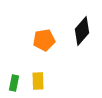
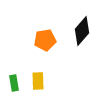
orange pentagon: moved 1 px right
green rectangle: rotated 21 degrees counterclockwise
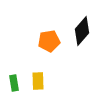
orange pentagon: moved 4 px right, 1 px down
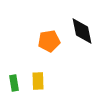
black diamond: rotated 52 degrees counterclockwise
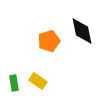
orange pentagon: rotated 10 degrees counterclockwise
yellow rectangle: rotated 54 degrees counterclockwise
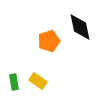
black diamond: moved 2 px left, 4 px up
green rectangle: moved 1 px up
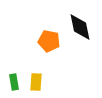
orange pentagon: rotated 30 degrees clockwise
yellow rectangle: moved 2 px left, 1 px down; rotated 60 degrees clockwise
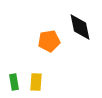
orange pentagon: rotated 20 degrees counterclockwise
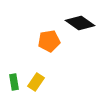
black diamond: moved 4 px up; rotated 44 degrees counterclockwise
yellow rectangle: rotated 30 degrees clockwise
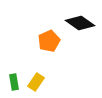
orange pentagon: rotated 15 degrees counterclockwise
